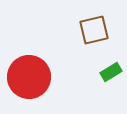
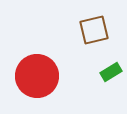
red circle: moved 8 px right, 1 px up
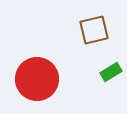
red circle: moved 3 px down
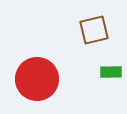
green rectangle: rotated 30 degrees clockwise
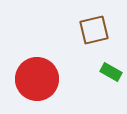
green rectangle: rotated 30 degrees clockwise
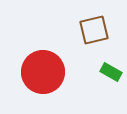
red circle: moved 6 px right, 7 px up
